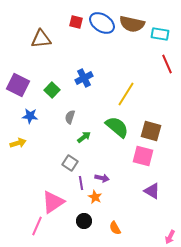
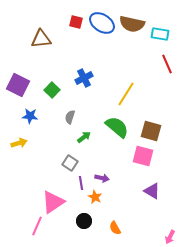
yellow arrow: moved 1 px right
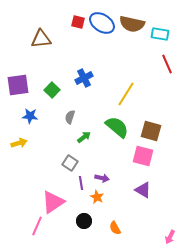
red square: moved 2 px right
purple square: rotated 35 degrees counterclockwise
purple triangle: moved 9 px left, 1 px up
orange star: moved 2 px right
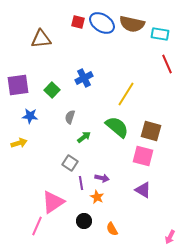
orange semicircle: moved 3 px left, 1 px down
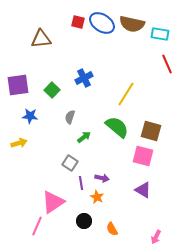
pink arrow: moved 14 px left
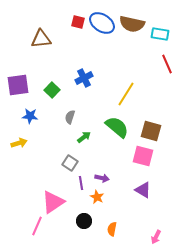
orange semicircle: rotated 40 degrees clockwise
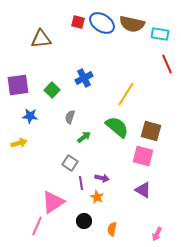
pink arrow: moved 1 px right, 3 px up
